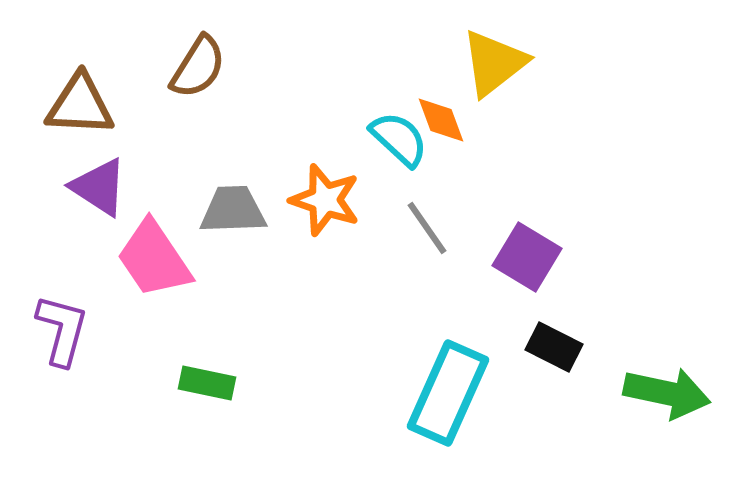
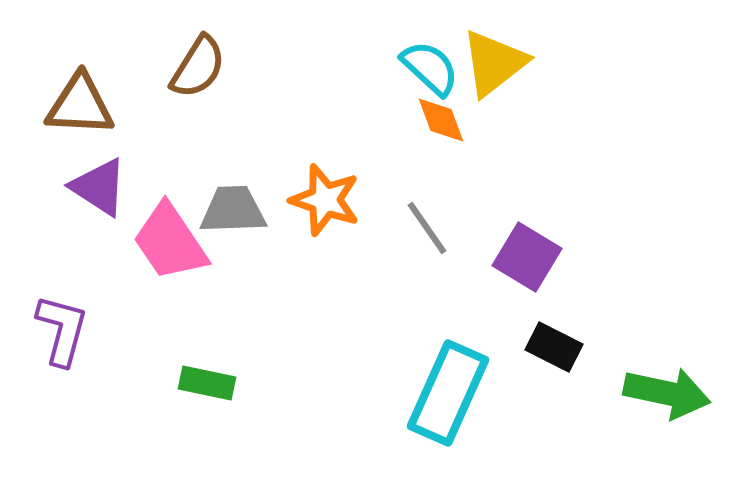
cyan semicircle: moved 31 px right, 71 px up
pink trapezoid: moved 16 px right, 17 px up
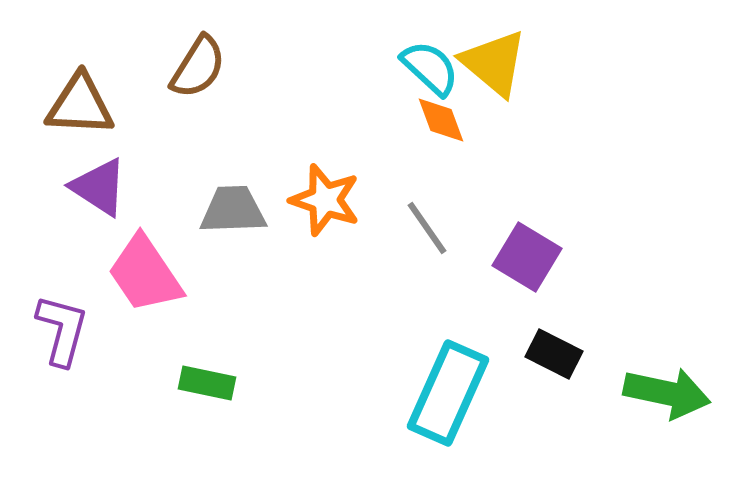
yellow triangle: rotated 42 degrees counterclockwise
pink trapezoid: moved 25 px left, 32 px down
black rectangle: moved 7 px down
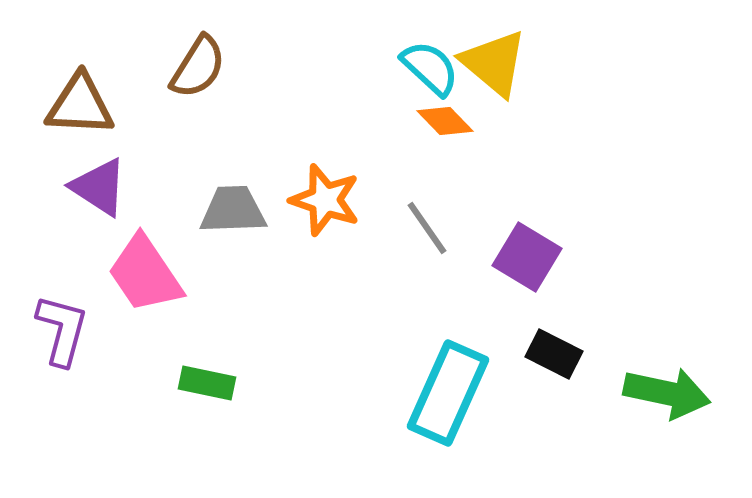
orange diamond: moved 4 px right, 1 px down; rotated 24 degrees counterclockwise
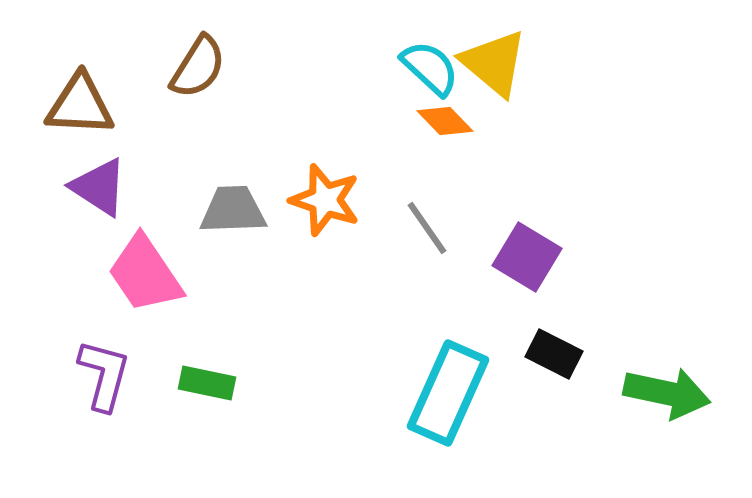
purple L-shape: moved 42 px right, 45 px down
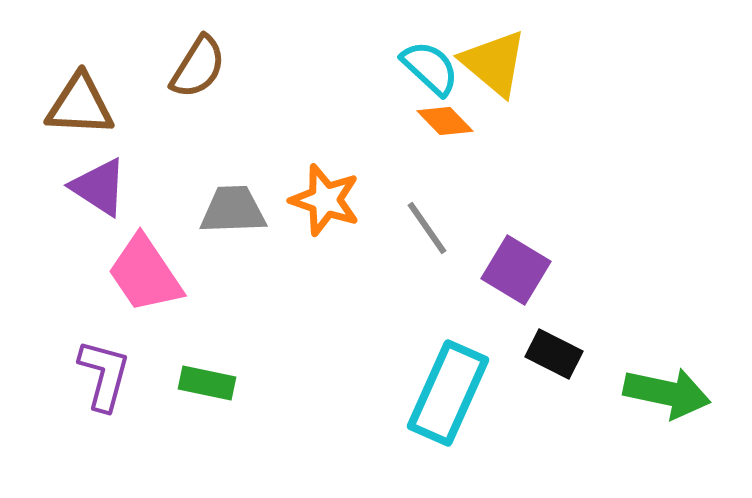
purple square: moved 11 px left, 13 px down
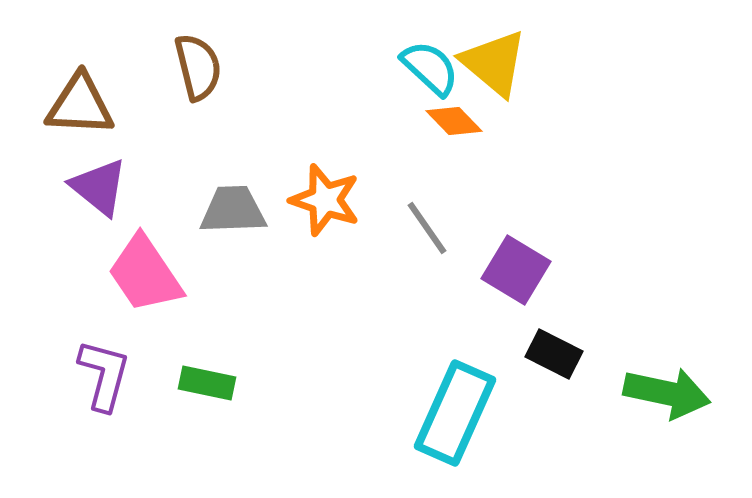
brown semicircle: rotated 46 degrees counterclockwise
orange diamond: moved 9 px right
purple triangle: rotated 6 degrees clockwise
cyan rectangle: moved 7 px right, 20 px down
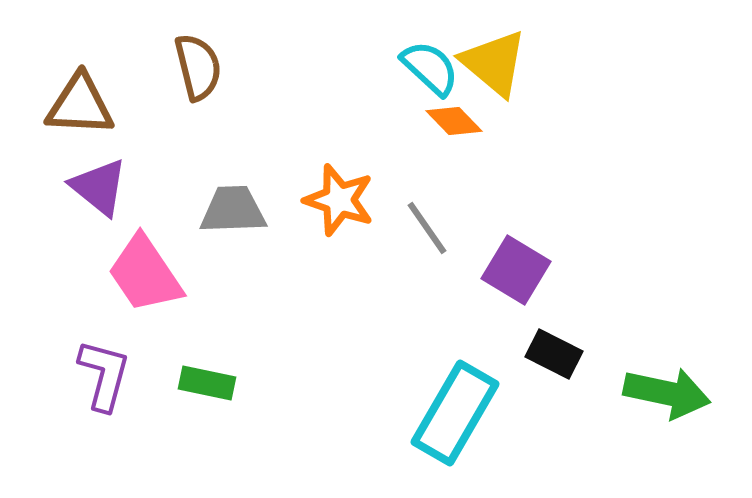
orange star: moved 14 px right
cyan rectangle: rotated 6 degrees clockwise
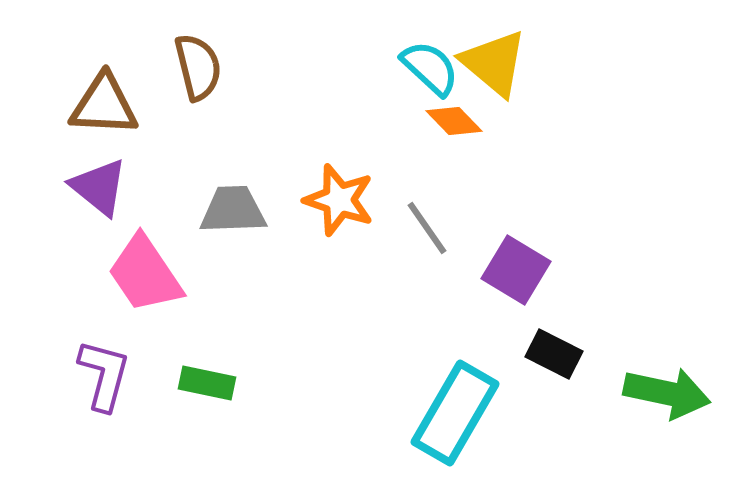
brown triangle: moved 24 px right
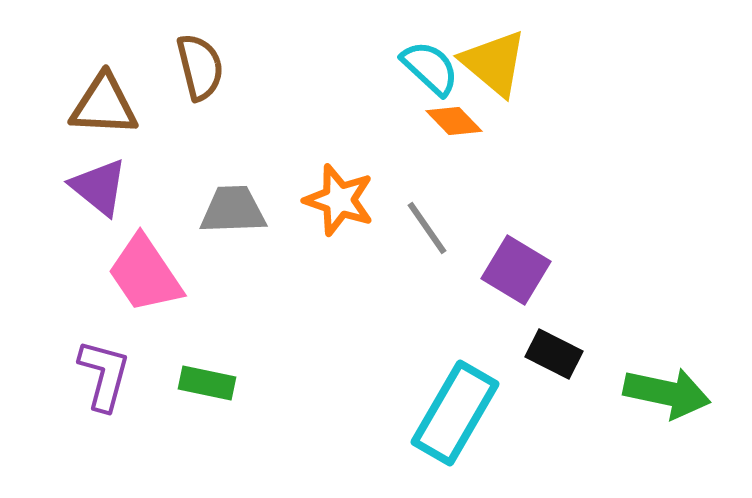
brown semicircle: moved 2 px right
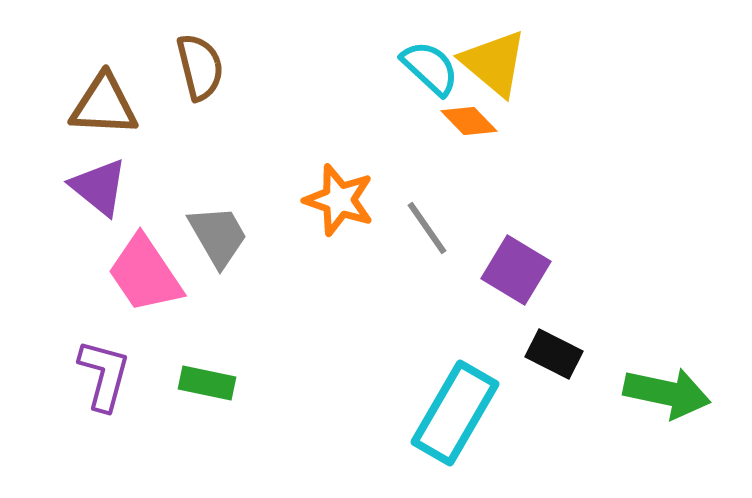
orange diamond: moved 15 px right
gray trapezoid: moved 15 px left, 26 px down; rotated 62 degrees clockwise
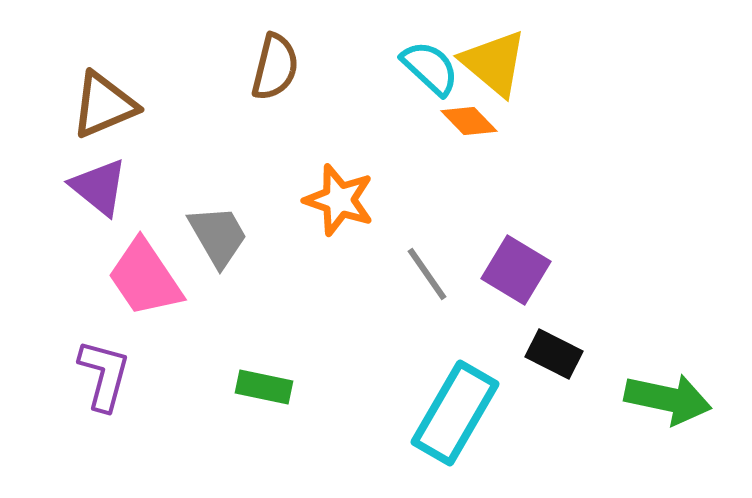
brown semicircle: moved 75 px right; rotated 28 degrees clockwise
brown triangle: rotated 26 degrees counterclockwise
gray line: moved 46 px down
pink trapezoid: moved 4 px down
green rectangle: moved 57 px right, 4 px down
green arrow: moved 1 px right, 6 px down
